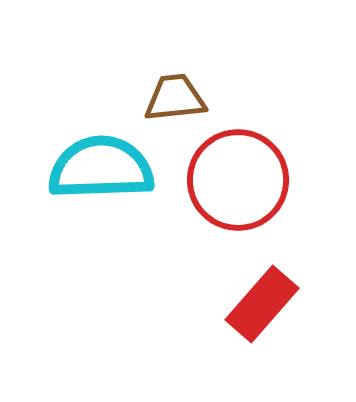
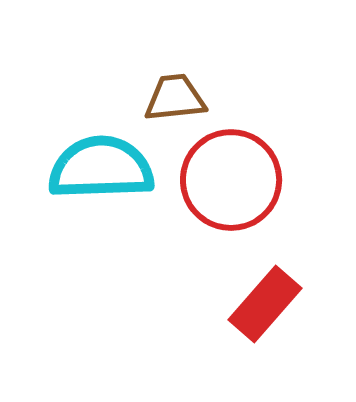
red circle: moved 7 px left
red rectangle: moved 3 px right
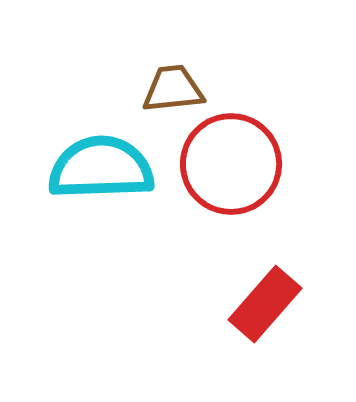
brown trapezoid: moved 2 px left, 9 px up
red circle: moved 16 px up
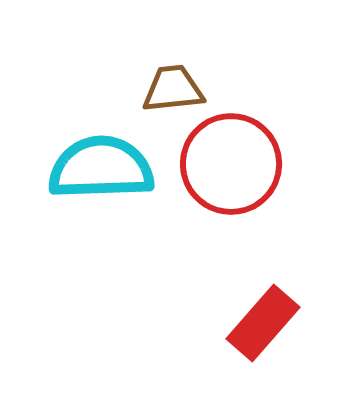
red rectangle: moved 2 px left, 19 px down
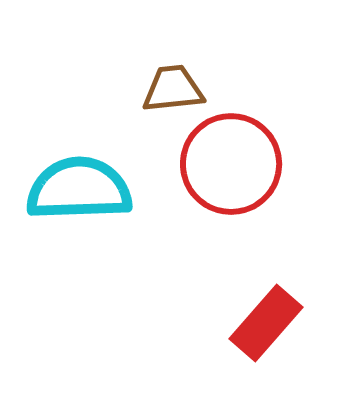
cyan semicircle: moved 22 px left, 21 px down
red rectangle: moved 3 px right
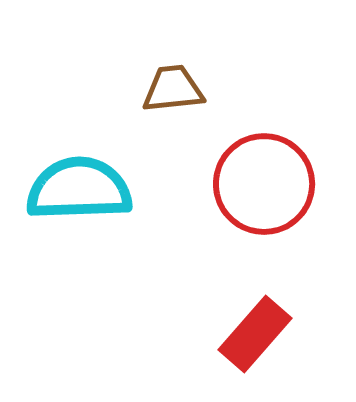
red circle: moved 33 px right, 20 px down
red rectangle: moved 11 px left, 11 px down
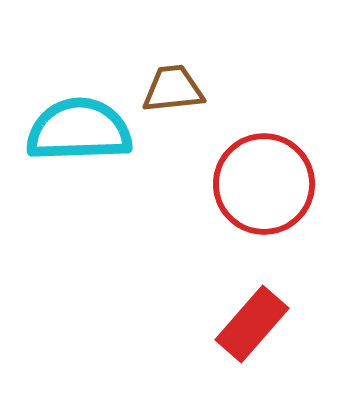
cyan semicircle: moved 59 px up
red rectangle: moved 3 px left, 10 px up
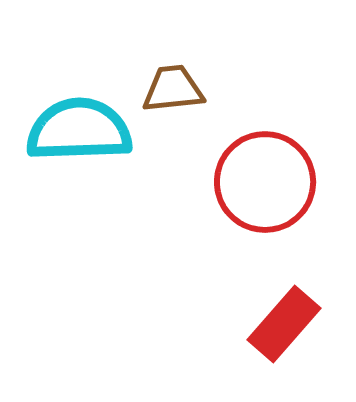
red circle: moved 1 px right, 2 px up
red rectangle: moved 32 px right
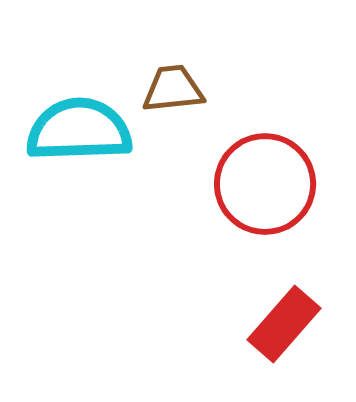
red circle: moved 2 px down
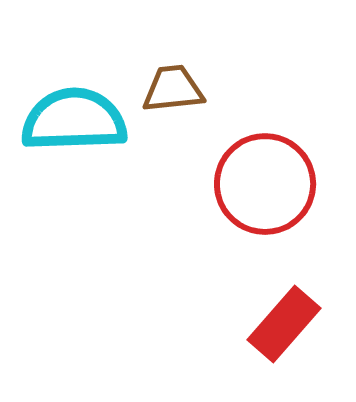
cyan semicircle: moved 5 px left, 10 px up
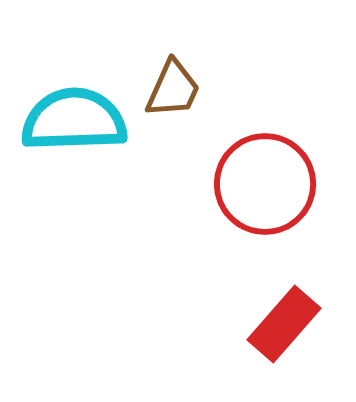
brown trapezoid: rotated 120 degrees clockwise
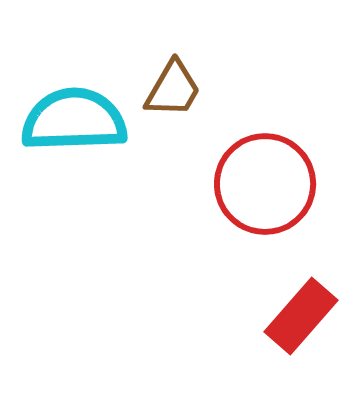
brown trapezoid: rotated 6 degrees clockwise
red rectangle: moved 17 px right, 8 px up
